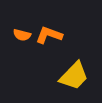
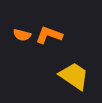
yellow trapezoid: rotated 100 degrees counterclockwise
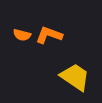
yellow trapezoid: moved 1 px right, 1 px down
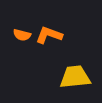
yellow trapezoid: rotated 40 degrees counterclockwise
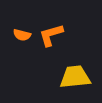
orange L-shape: moved 2 px right; rotated 36 degrees counterclockwise
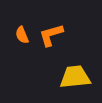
orange semicircle: rotated 54 degrees clockwise
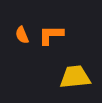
orange L-shape: rotated 16 degrees clockwise
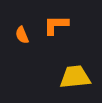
orange L-shape: moved 5 px right, 10 px up
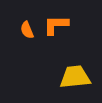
orange semicircle: moved 5 px right, 5 px up
